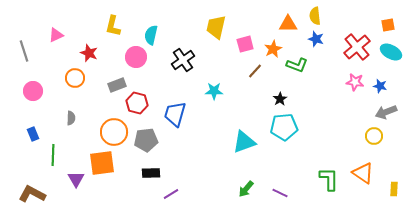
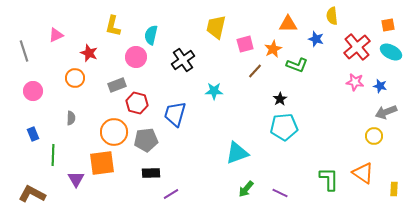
yellow semicircle at (315, 16): moved 17 px right
cyan triangle at (244, 142): moved 7 px left, 11 px down
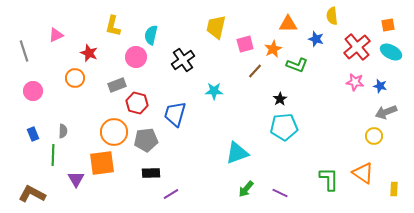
gray semicircle at (71, 118): moved 8 px left, 13 px down
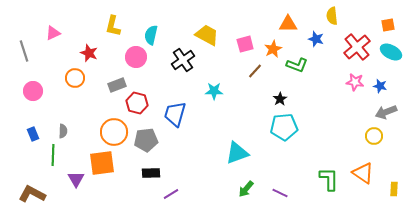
yellow trapezoid at (216, 27): moved 9 px left, 8 px down; rotated 105 degrees clockwise
pink triangle at (56, 35): moved 3 px left, 2 px up
